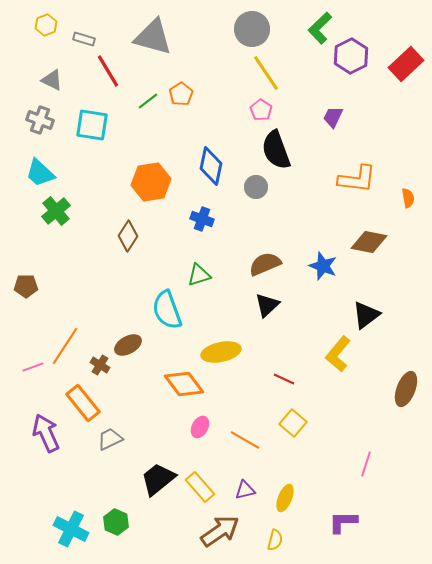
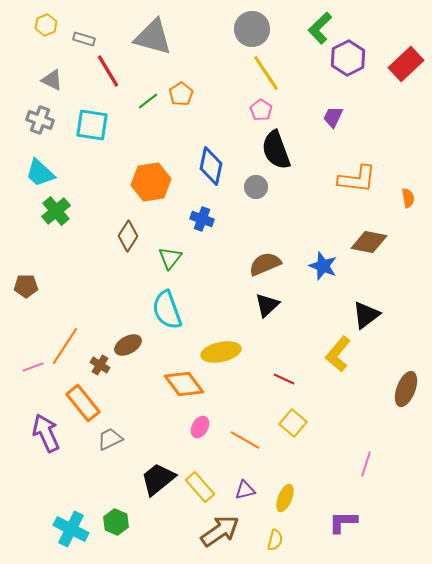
purple hexagon at (351, 56): moved 3 px left, 2 px down
green triangle at (199, 275): moved 29 px left, 17 px up; rotated 35 degrees counterclockwise
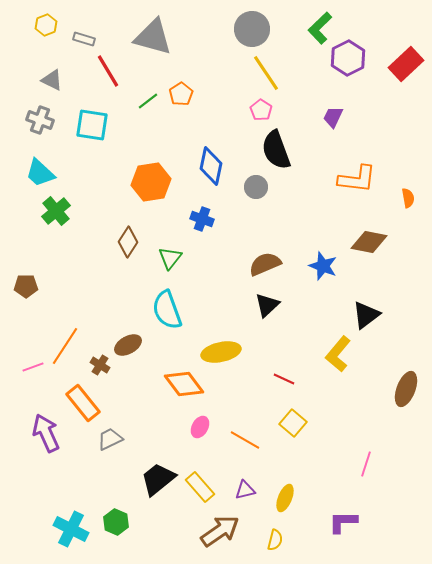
brown diamond at (128, 236): moved 6 px down
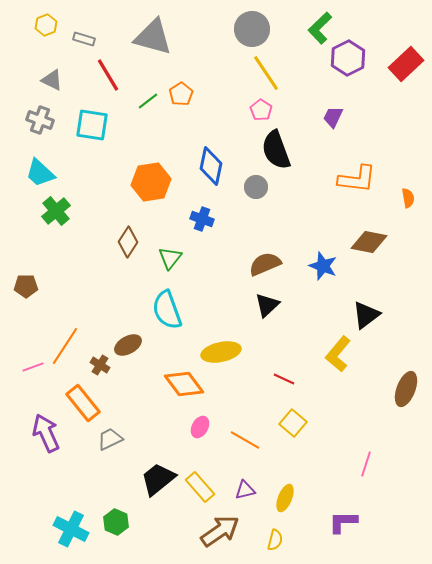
red line at (108, 71): moved 4 px down
